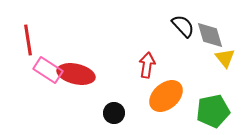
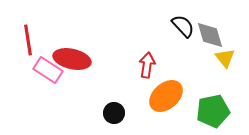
red ellipse: moved 4 px left, 15 px up
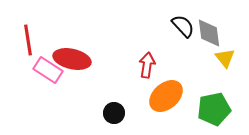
gray diamond: moved 1 px left, 2 px up; rotated 8 degrees clockwise
green pentagon: moved 1 px right, 2 px up
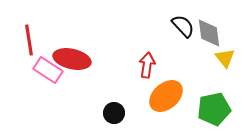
red line: moved 1 px right
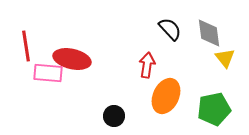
black semicircle: moved 13 px left, 3 px down
red line: moved 3 px left, 6 px down
pink rectangle: moved 3 px down; rotated 28 degrees counterclockwise
orange ellipse: rotated 24 degrees counterclockwise
black circle: moved 3 px down
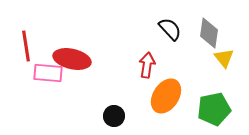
gray diamond: rotated 16 degrees clockwise
yellow triangle: moved 1 px left
orange ellipse: rotated 8 degrees clockwise
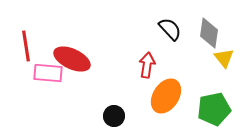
red ellipse: rotated 12 degrees clockwise
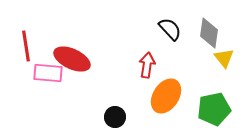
black circle: moved 1 px right, 1 px down
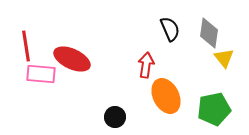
black semicircle: rotated 20 degrees clockwise
red arrow: moved 1 px left
pink rectangle: moved 7 px left, 1 px down
orange ellipse: rotated 60 degrees counterclockwise
